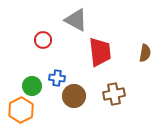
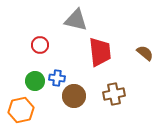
gray triangle: rotated 15 degrees counterclockwise
red circle: moved 3 px left, 5 px down
brown semicircle: rotated 60 degrees counterclockwise
green circle: moved 3 px right, 5 px up
orange hexagon: rotated 15 degrees clockwise
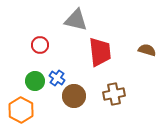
brown semicircle: moved 2 px right, 3 px up; rotated 24 degrees counterclockwise
blue cross: rotated 28 degrees clockwise
orange hexagon: rotated 20 degrees counterclockwise
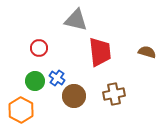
red circle: moved 1 px left, 3 px down
brown semicircle: moved 2 px down
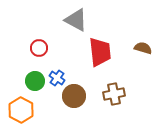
gray triangle: rotated 15 degrees clockwise
brown semicircle: moved 4 px left, 4 px up
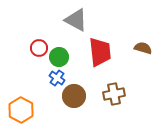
green circle: moved 24 px right, 24 px up
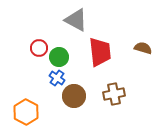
orange hexagon: moved 5 px right, 2 px down
